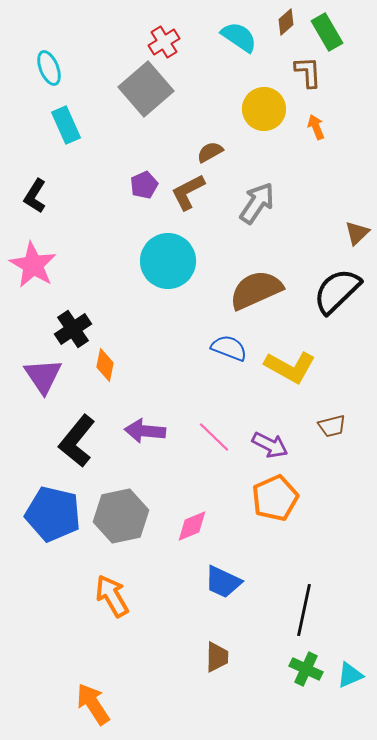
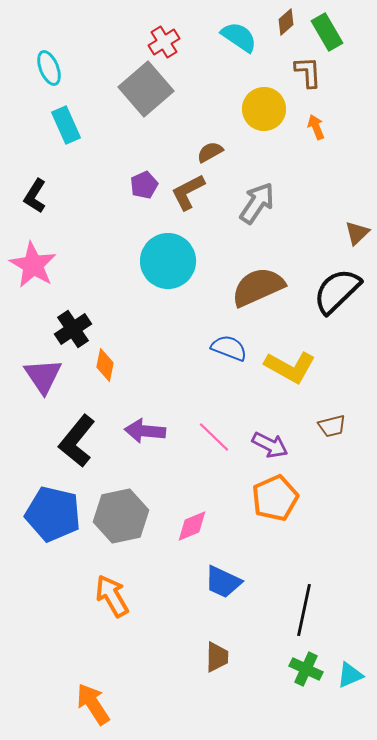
brown semicircle at (256, 290): moved 2 px right, 3 px up
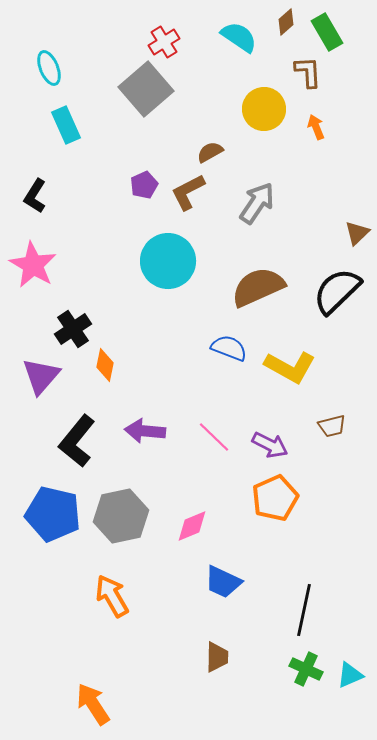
purple triangle at (43, 376): moved 2 px left; rotated 15 degrees clockwise
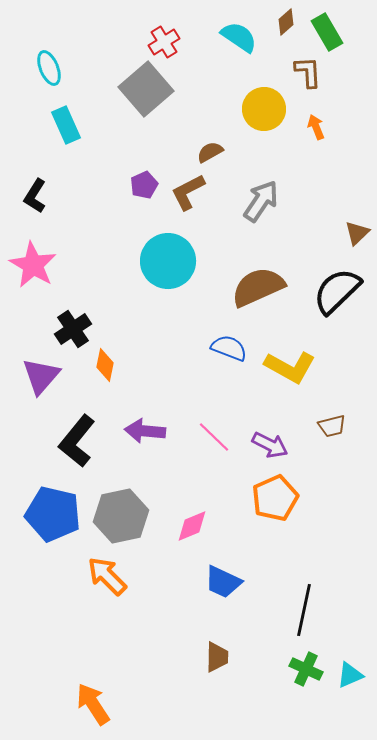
gray arrow at (257, 203): moved 4 px right, 2 px up
orange arrow at (112, 596): moved 5 px left, 20 px up; rotated 15 degrees counterclockwise
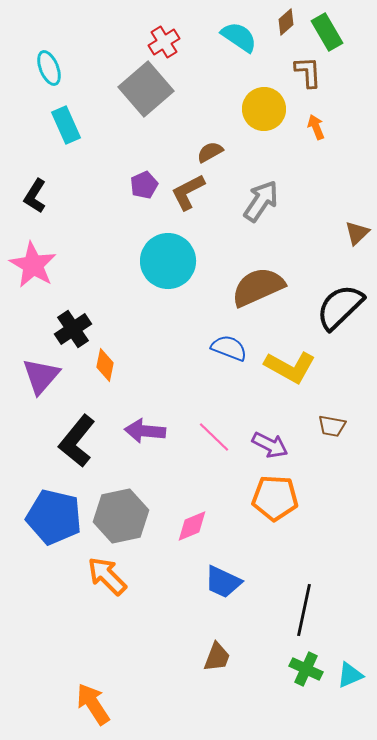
black semicircle at (337, 291): moved 3 px right, 16 px down
brown trapezoid at (332, 426): rotated 24 degrees clockwise
orange pentagon at (275, 498): rotated 27 degrees clockwise
blue pentagon at (53, 514): moved 1 px right, 3 px down
brown trapezoid at (217, 657): rotated 20 degrees clockwise
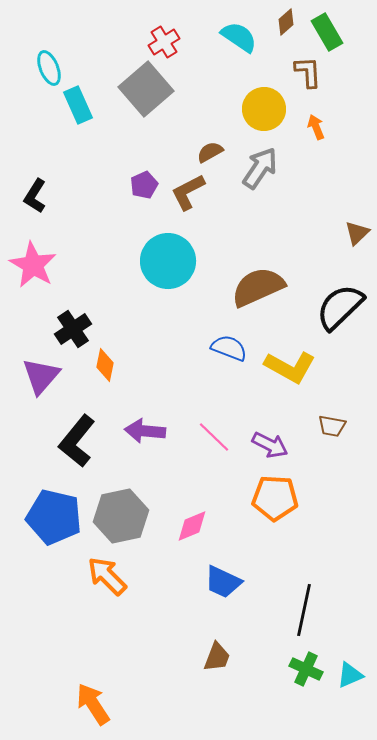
cyan rectangle at (66, 125): moved 12 px right, 20 px up
gray arrow at (261, 201): moved 1 px left, 33 px up
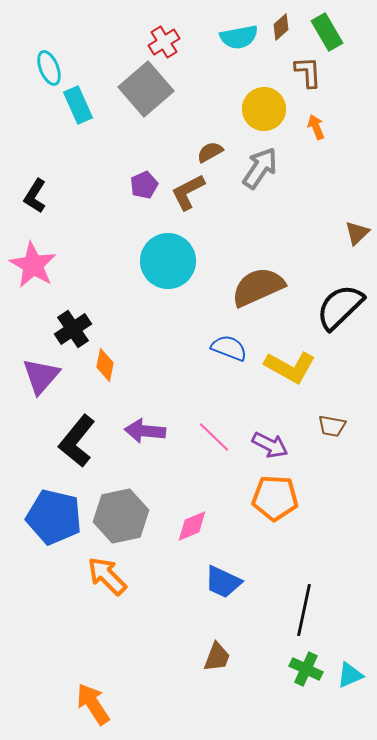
brown diamond at (286, 22): moved 5 px left, 5 px down
cyan semicircle at (239, 37): rotated 135 degrees clockwise
